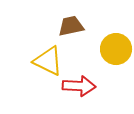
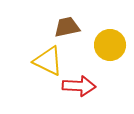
brown trapezoid: moved 4 px left, 1 px down
yellow circle: moved 6 px left, 4 px up
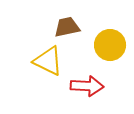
red arrow: moved 8 px right
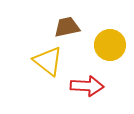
yellow triangle: rotated 12 degrees clockwise
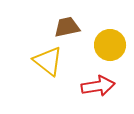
red arrow: moved 11 px right; rotated 12 degrees counterclockwise
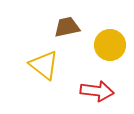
yellow triangle: moved 4 px left, 4 px down
red arrow: moved 1 px left, 5 px down; rotated 16 degrees clockwise
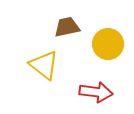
yellow circle: moved 2 px left, 1 px up
red arrow: moved 1 px left, 1 px down
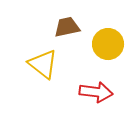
yellow triangle: moved 1 px left, 1 px up
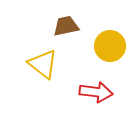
brown trapezoid: moved 1 px left, 1 px up
yellow circle: moved 2 px right, 2 px down
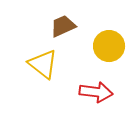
brown trapezoid: moved 3 px left; rotated 12 degrees counterclockwise
yellow circle: moved 1 px left
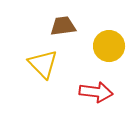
brown trapezoid: rotated 16 degrees clockwise
yellow triangle: rotated 8 degrees clockwise
